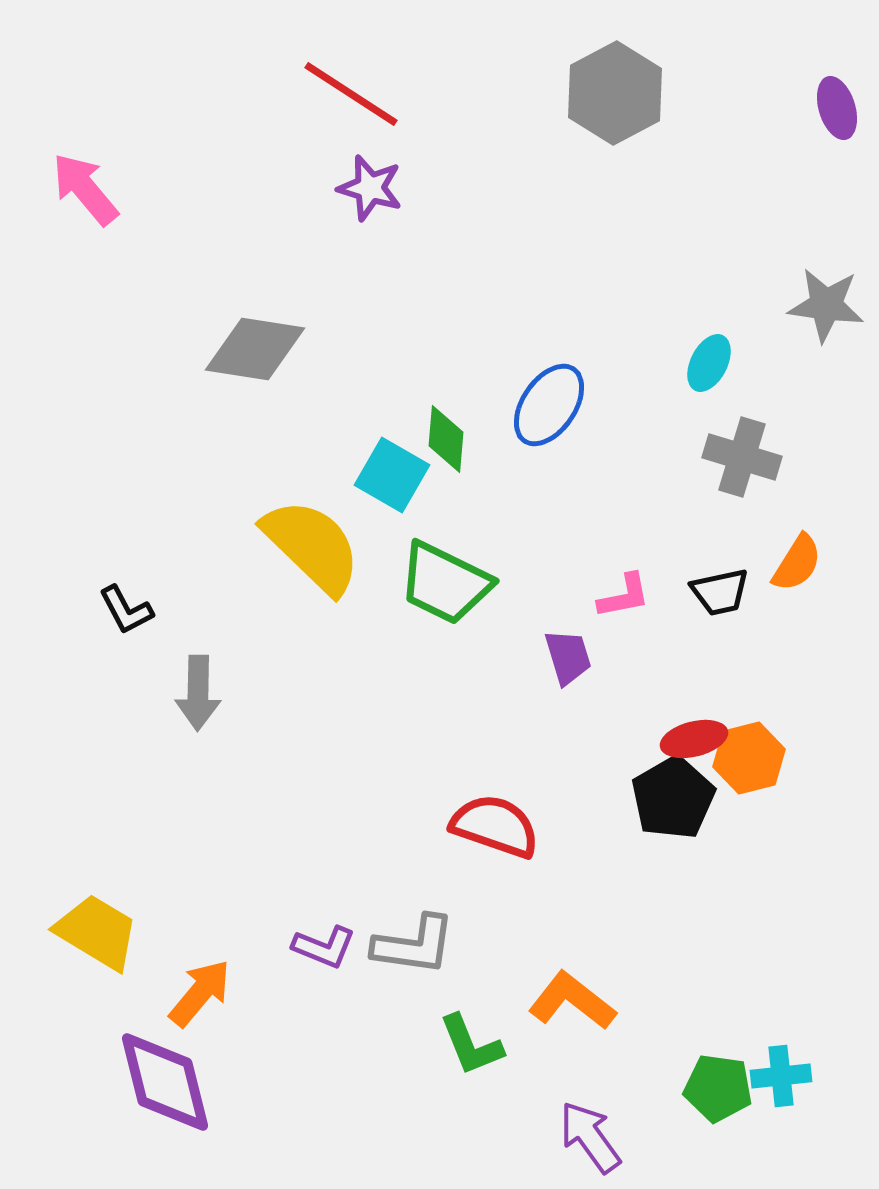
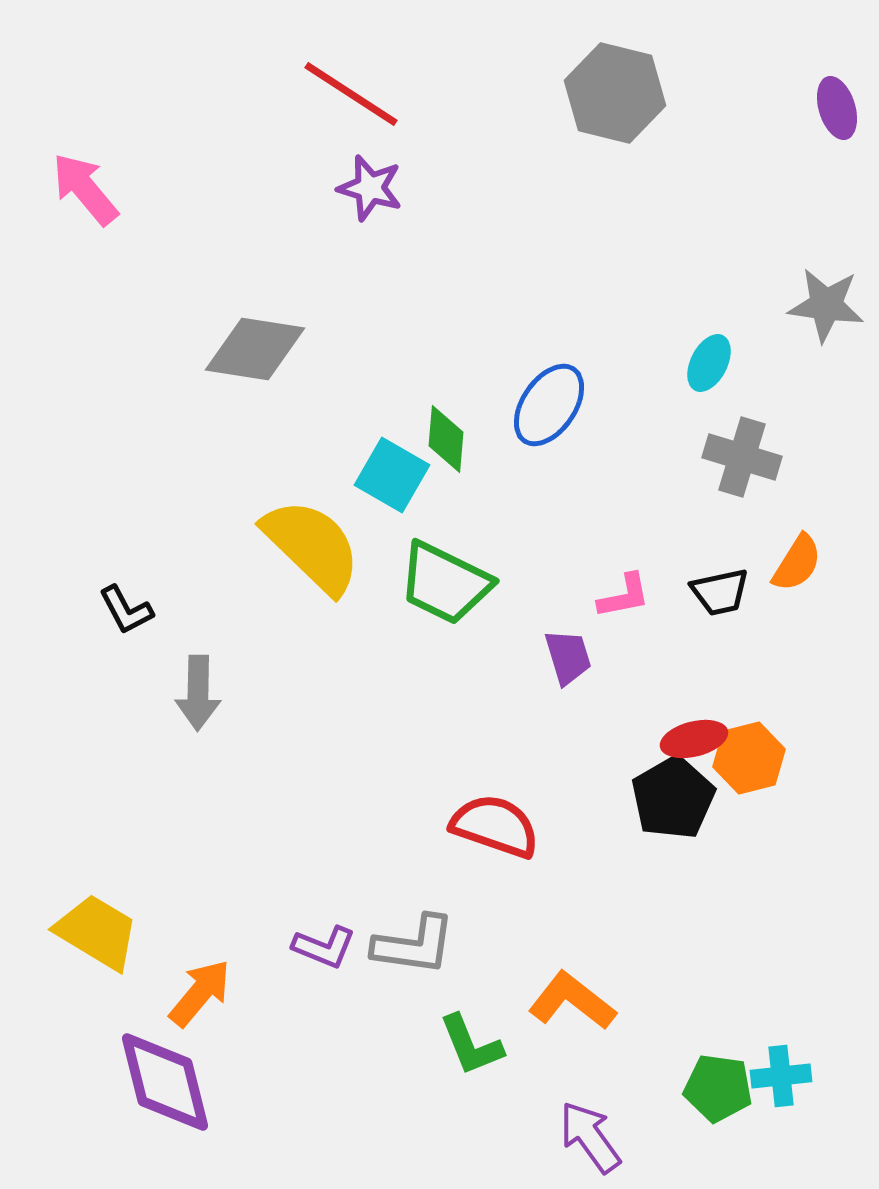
gray hexagon: rotated 18 degrees counterclockwise
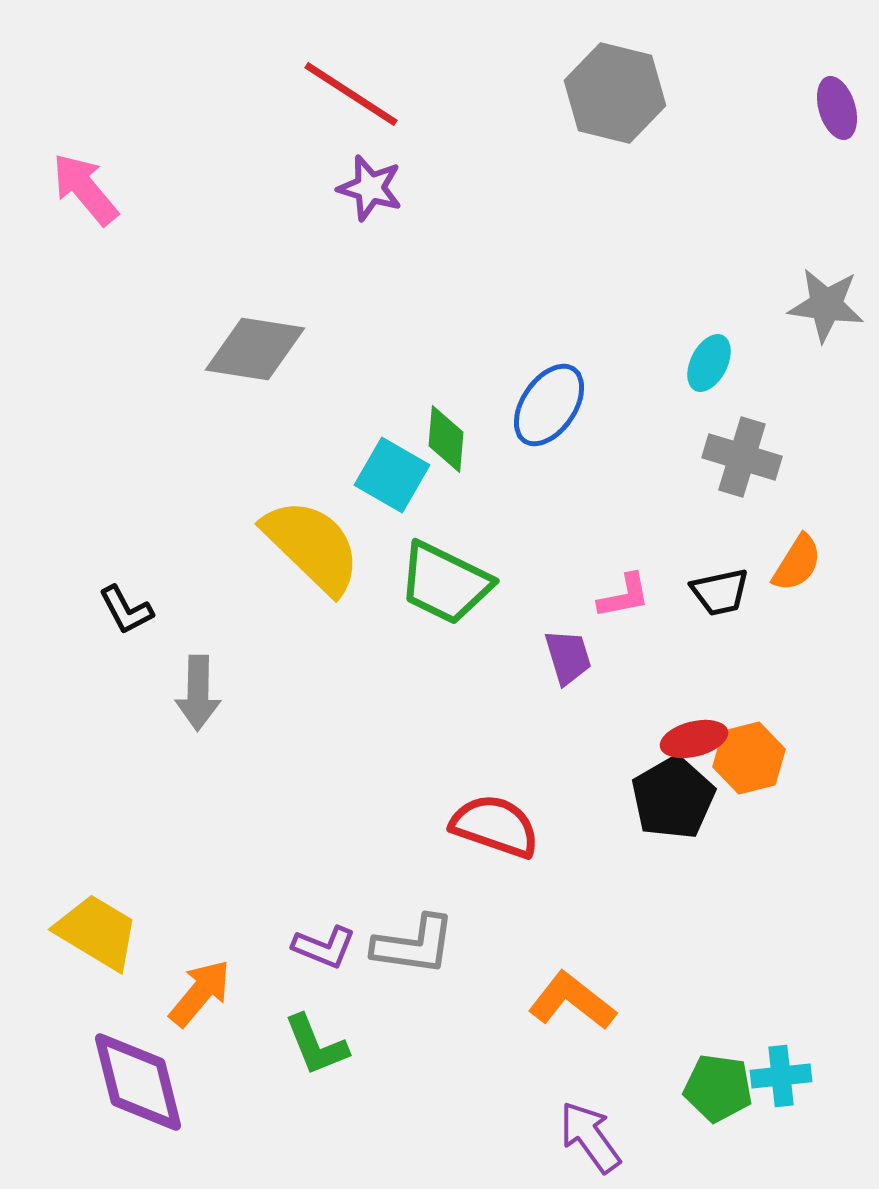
green L-shape: moved 155 px left
purple diamond: moved 27 px left
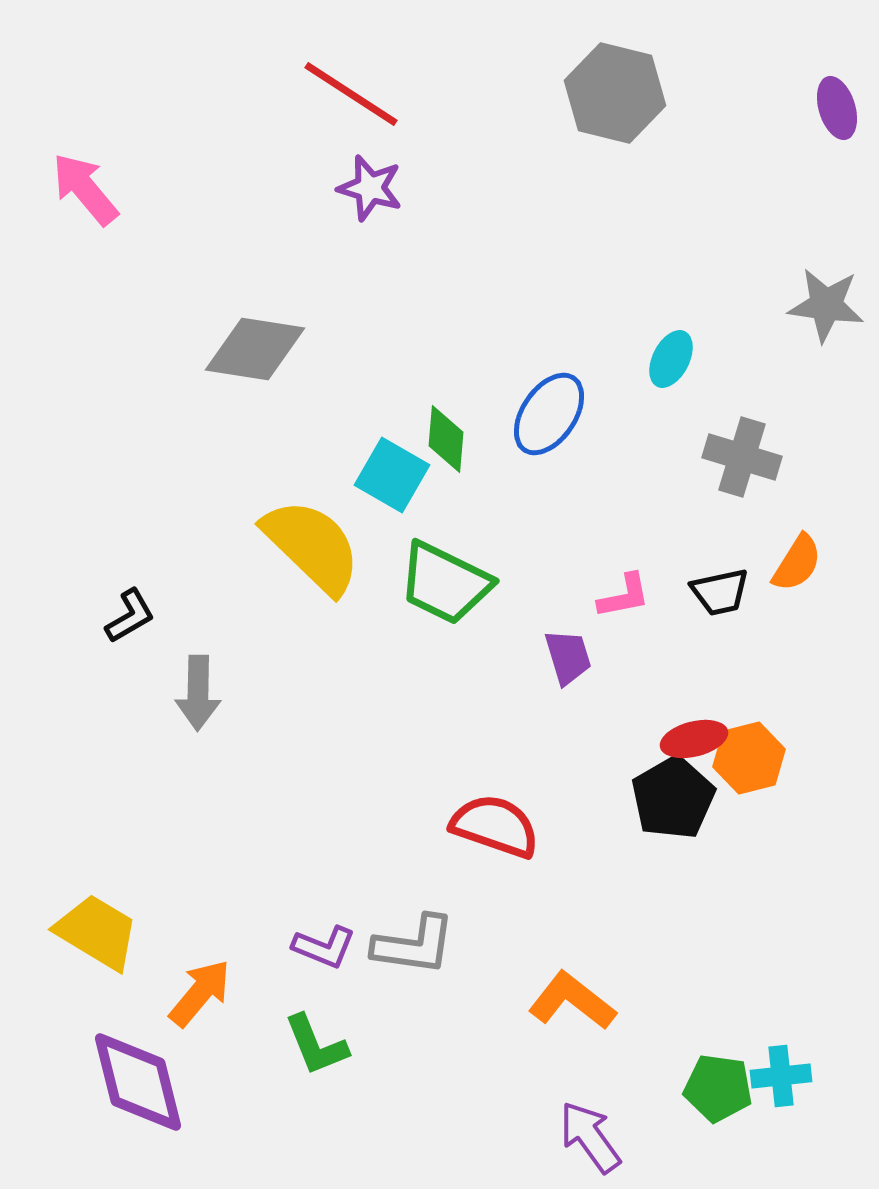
cyan ellipse: moved 38 px left, 4 px up
blue ellipse: moved 9 px down
black L-shape: moved 4 px right, 6 px down; rotated 92 degrees counterclockwise
